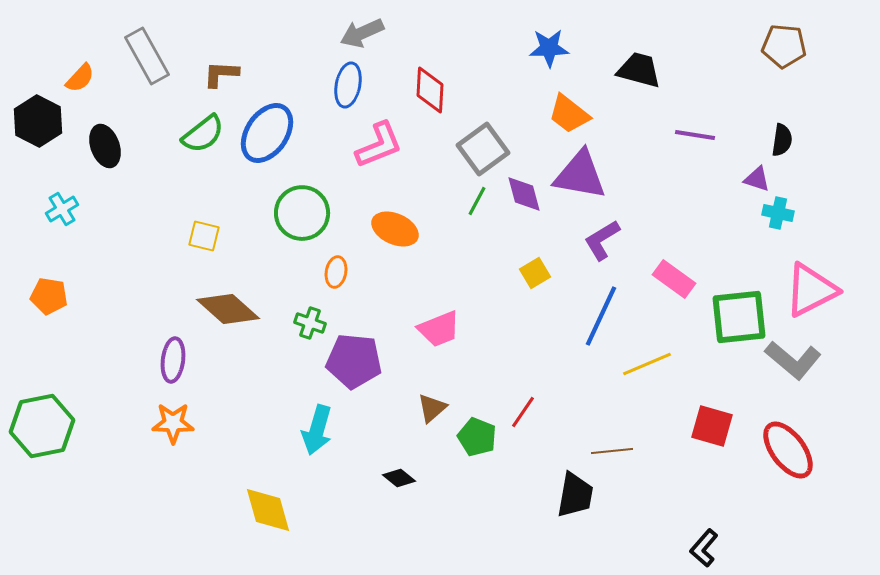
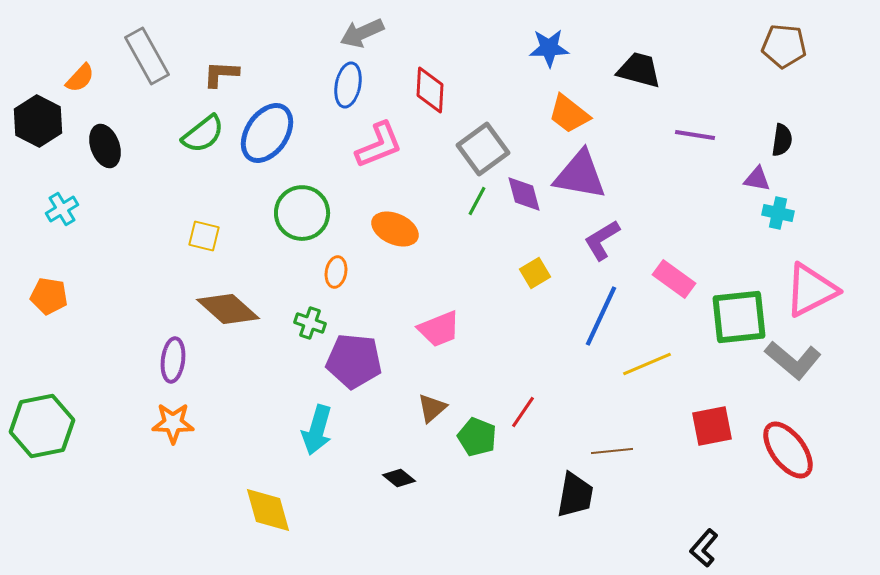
purple triangle at (757, 179): rotated 8 degrees counterclockwise
red square at (712, 426): rotated 27 degrees counterclockwise
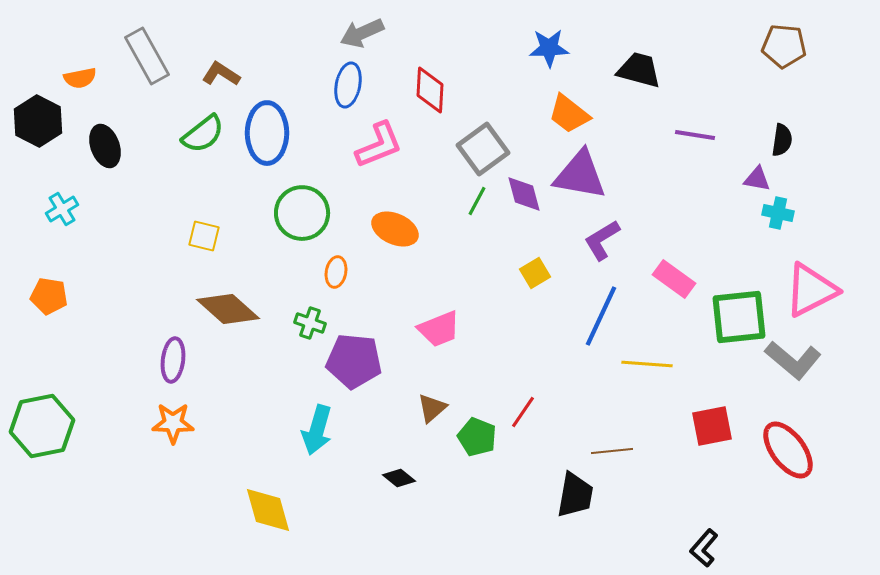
brown L-shape at (221, 74): rotated 30 degrees clockwise
orange semicircle at (80, 78): rotated 36 degrees clockwise
blue ellipse at (267, 133): rotated 34 degrees counterclockwise
yellow line at (647, 364): rotated 27 degrees clockwise
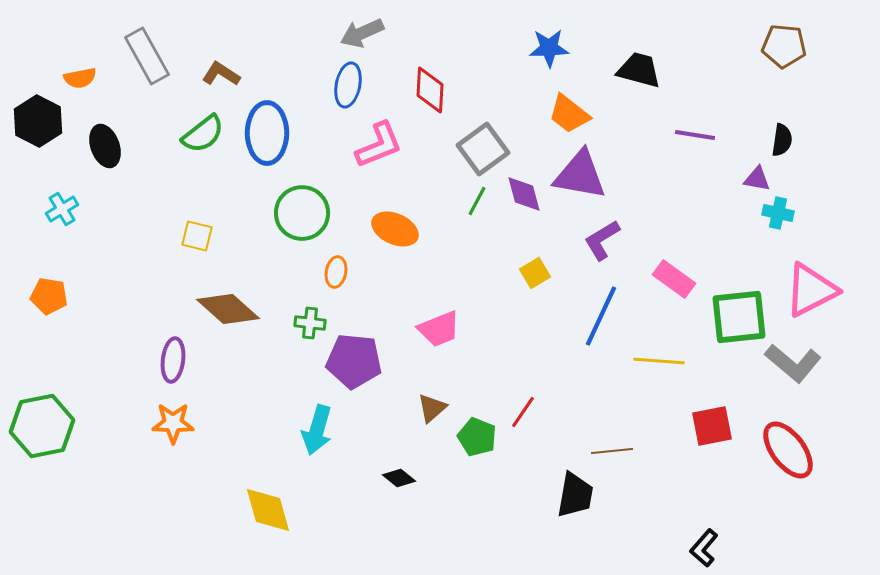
yellow square at (204, 236): moved 7 px left
green cross at (310, 323): rotated 12 degrees counterclockwise
gray L-shape at (793, 360): moved 3 px down
yellow line at (647, 364): moved 12 px right, 3 px up
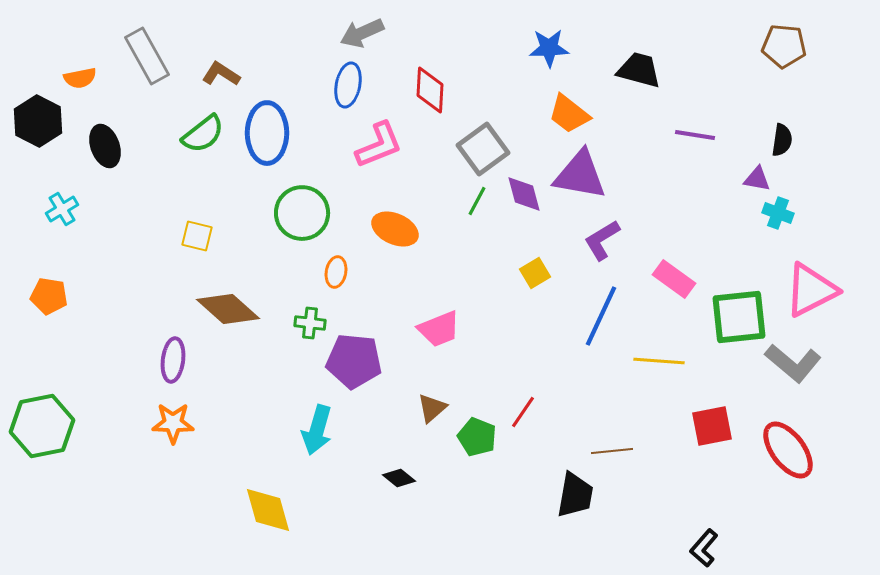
cyan cross at (778, 213): rotated 8 degrees clockwise
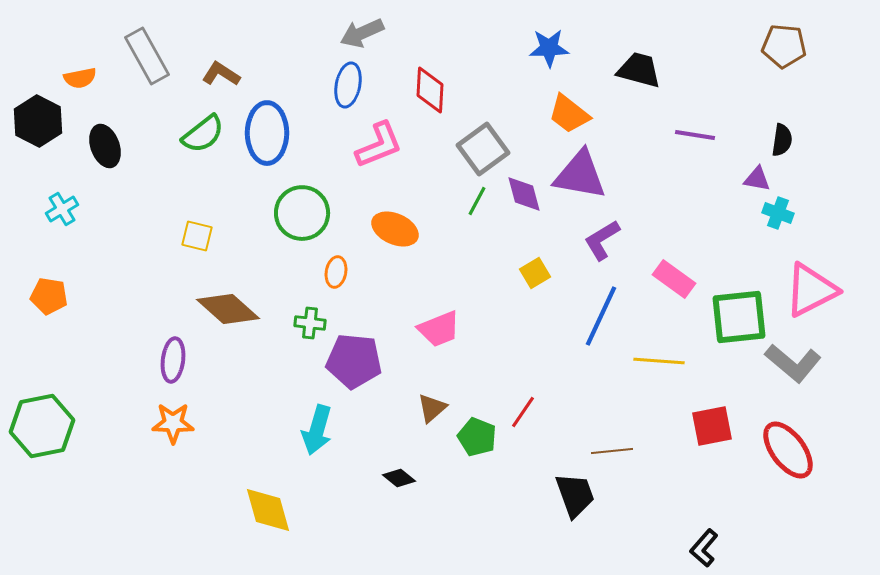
black trapezoid at (575, 495): rotated 30 degrees counterclockwise
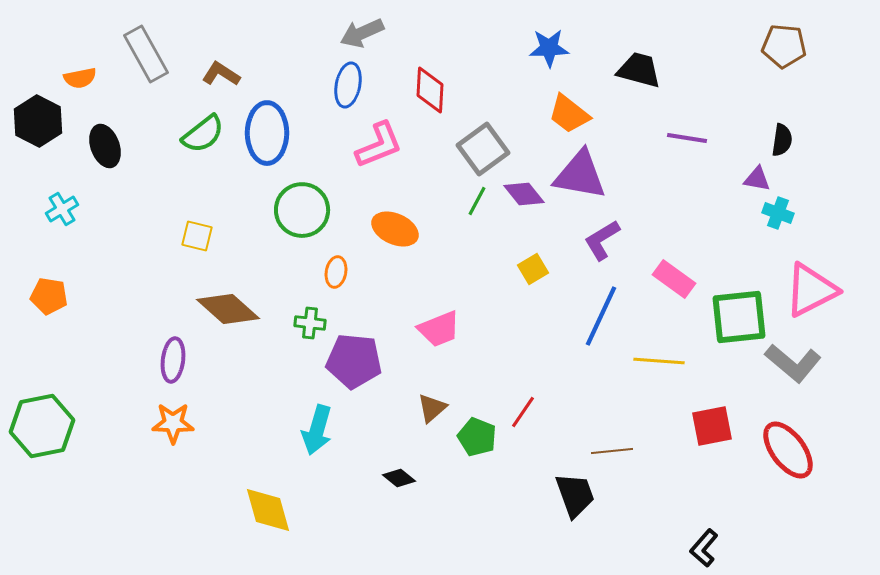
gray rectangle at (147, 56): moved 1 px left, 2 px up
purple line at (695, 135): moved 8 px left, 3 px down
purple diamond at (524, 194): rotated 24 degrees counterclockwise
green circle at (302, 213): moved 3 px up
yellow square at (535, 273): moved 2 px left, 4 px up
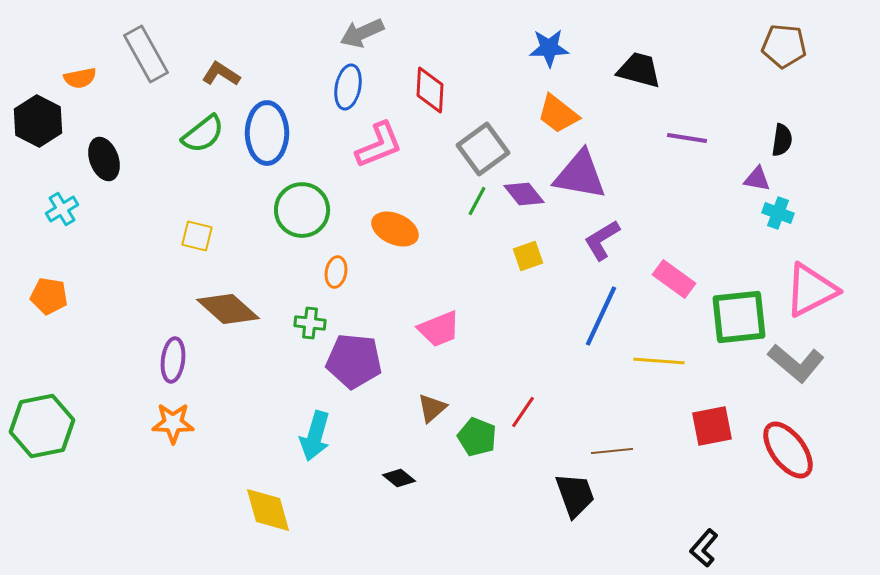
blue ellipse at (348, 85): moved 2 px down
orange trapezoid at (569, 114): moved 11 px left
black ellipse at (105, 146): moved 1 px left, 13 px down
yellow square at (533, 269): moved 5 px left, 13 px up; rotated 12 degrees clockwise
gray L-shape at (793, 363): moved 3 px right
cyan arrow at (317, 430): moved 2 px left, 6 px down
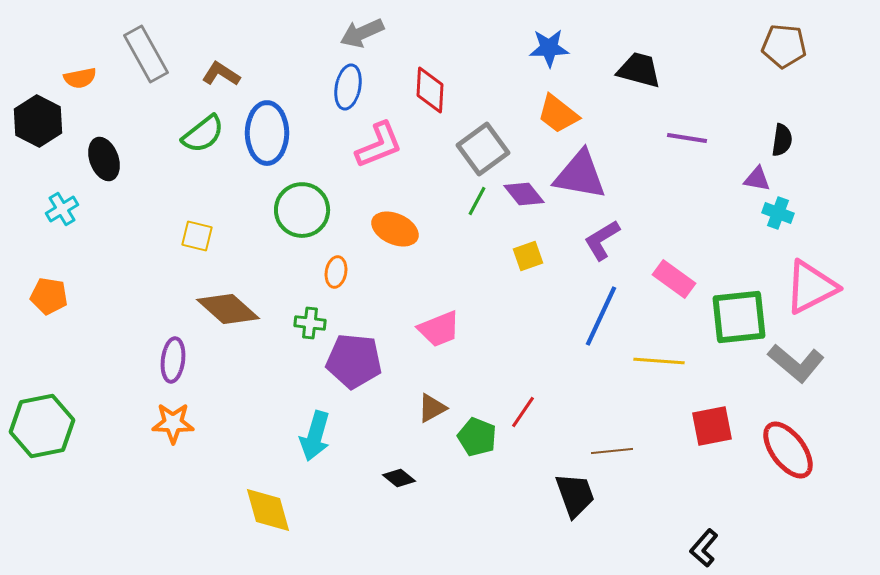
pink triangle at (811, 290): moved 3 px up
brown triangle at (432, 408): rotated 12 degrees clockwise
